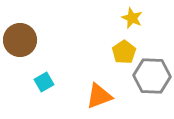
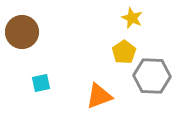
brown circle: moved 2 px right, 8 px up
cyan square: moved 3 px left, 1 px down; rotated 18 degrees clockwise
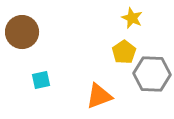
gray hexagon: moved 2 px up
cyan square: moved 3 px up
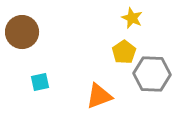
cyan square: moved 1 px left, 2 px down
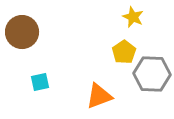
yellow star: moved 1 px right, 1 px up
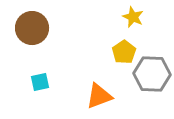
brown circle: moved 10 px right, 4 px up
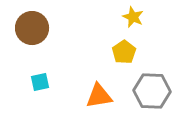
gray hexagon: moved 17 px down
orange triangle: rotated 12 degrees clockwise
